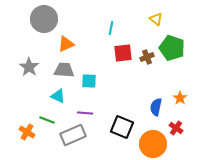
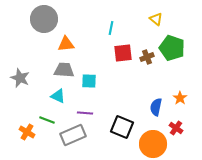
orange triangle: rotated 18 degrees clockwise
gray star: moved 9 px left, 11 px down; rotated 12 degrees counterclockwise
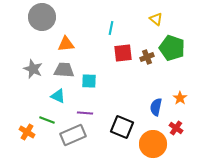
gray circle: moved 2 px left, 2 px up
gray star: moved 13 px right, 9 px up
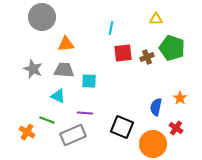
yellow triangle: rotated 40 degrees counterclockwise
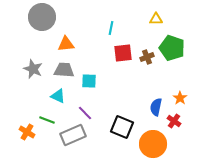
purple line: rotated 42 degrees clockwise
red cross: moved 2 px left, 7 px up
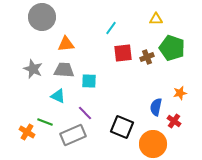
cyan line: rotated 24 degrees clockwise
orange star: moved 5 px up; rotated 24 degrees clockwise
green line: moved 2 px left, 2 px down
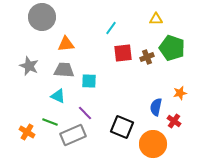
gray star: moved 4 px left, 3 px up
green line: moved 5 px right
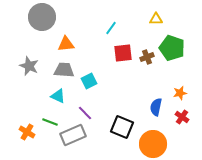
cyan square: rotated 28 degrees counterclockwise
red cross: moved 8 px right, 4 px up
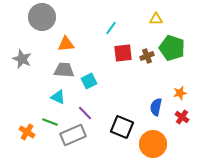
brown cross: moved 1 px up
gray star: moved 7 px left, 7 px up
cyan triangle: moved 1 px down
